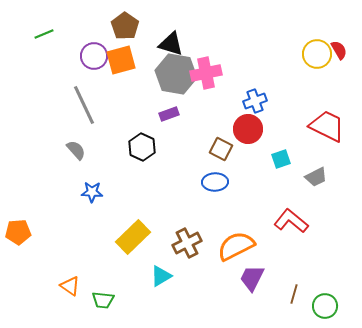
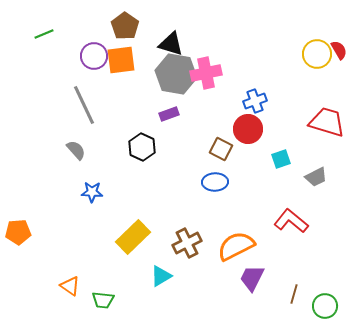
orange square: rotated 8 degrees clockwise
red trapezoid: moved 4 px up; rotated 9 degrees counterclockwise
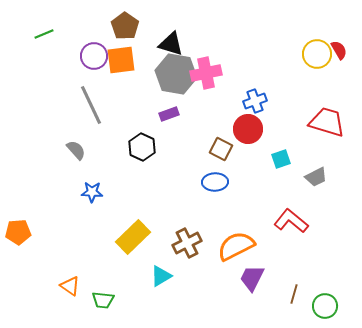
gray line: moved 7 px right
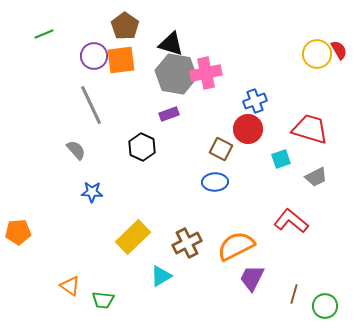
red trapezoid: moved 17 px left, 7 px down
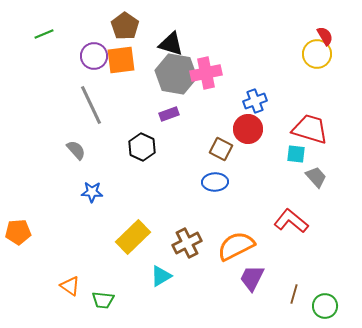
red semicircle: moved 14 px left, 14 px up
cyan square: moved 15 px right, 5 px up; rotated 24 degrees clockwise
gray trapezoid: rotated 105 degrees counterclockwise
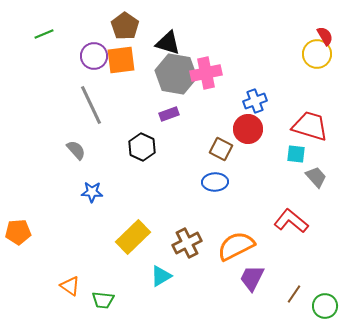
black triangle: moved 3 px left, 1 px up
red trapezoid: moved 3 px up
brown line: rotated 18 degrees clockwise
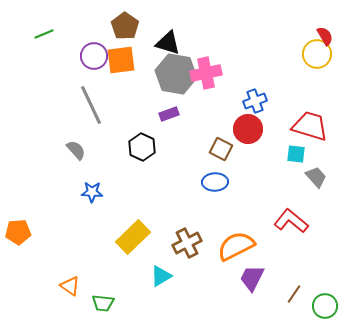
green trapezoid: moved 3 px down
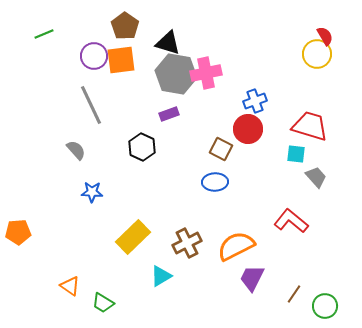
green trapezoid: rotated 25 degrees clockwise
